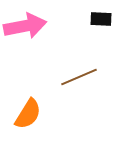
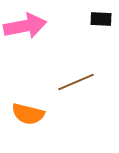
brown line: moved 3 px left, 5 px down
orange semicircle: rotated 72 degrees clockwise
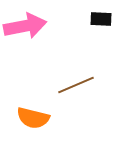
brown line: moved 3 px down
orange semicircle: moved 5 px right, 4 px down
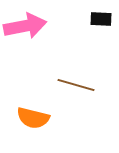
brown line: rotated 39 degrees clockwise
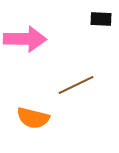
pink arrow: moved 13 px down; rotated 12 degrees clockwise
brown line: rotated 42 degrees counterclockwise
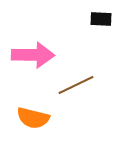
pink arrow: moved 8 px right, 16 px down
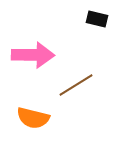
black rectangle: moved 4 px left; rotated 10 degrees clockwise
brown line: rotated 6 degrees counterclockwise
